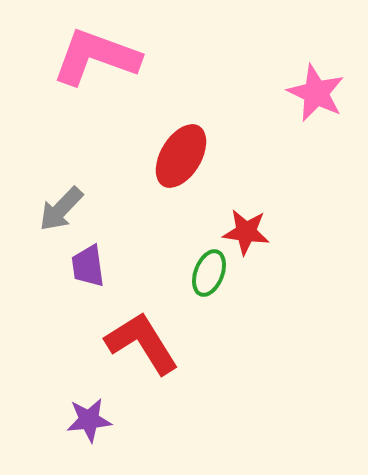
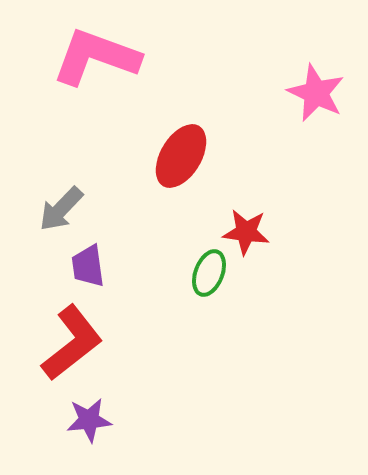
red L-shape: moved 70 px left; rotated 84 degrees clockwise
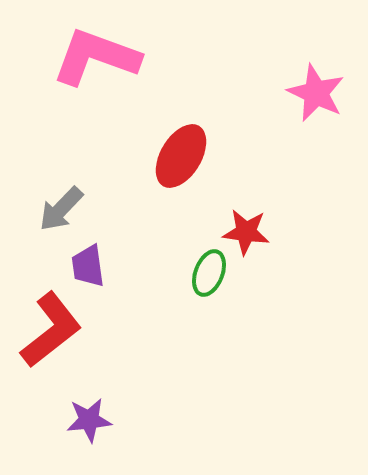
red L-shape: moved 21 px left, 13 px up
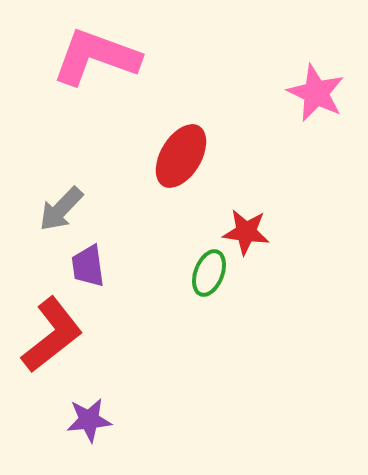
red L-shape: moved 1 px right, 5 px down
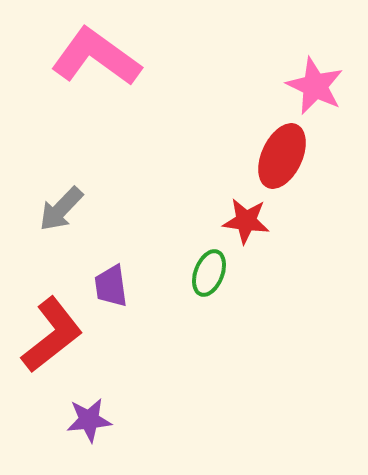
pink L-shape: rotated 16 degrees clockwise
pink star: moved 1 px left, 7 px up
red ellipse: moved 101 px right; rotated 6 degrees counterclockwise
red star: moved 11 px up
purple trapezoid: moved 23 px right, 20 px down
